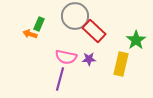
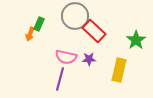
orange arrow: rotated 88 degrees counterclockwise
yellow rectangle: moved 2 px left, 6 px down
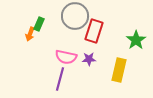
red rectangle: rotated 65 degrees clockwise
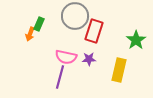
purple line: moved 2 px up
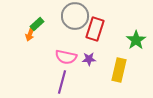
green rectangle: moved 2 px left; rotated 24 degrees clockwise
red rectangle: moved 1 px right, 2 px up
purple line: moved 2 px right, 5 px down
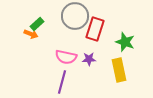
orange arrow: moved 1 px right; rotated 88 degrees counterclockwise
green star: moved 11 px left, 2 px down; rotated 18 degrees counterclockwise
yellow rectangle: rotated 25 degrees counterclockwise
